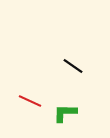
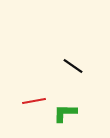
red line: moved 4 px right; rotated 35 degrees counterclockwise
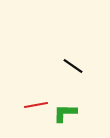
red line: moved 2 px right, 4 px down
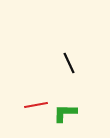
black line: moved 4 px left, 3 px up; rotated 30 degrees clockwise
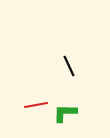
black line: moved 3 px down
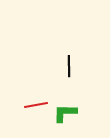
black line: rotated 25 degrees clockwise
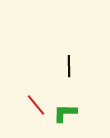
red line: rotated 60 degrees clockwise
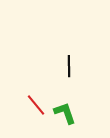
green L-shape: rotated 70 degrees clockwise
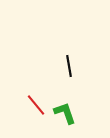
black line: rotated 10 degrees counterclockwise
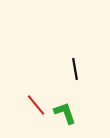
black line: moved 6 px right, 3 px down
